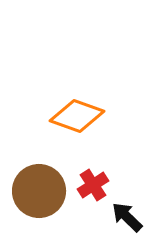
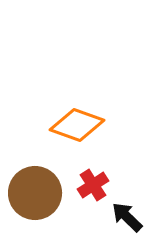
orange diamond: moved 9 px down
brown circle: moved 4 px left, 2 px down
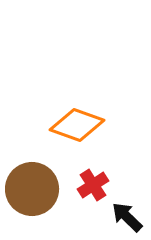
brown circle: moved 3 px left, 4 px up
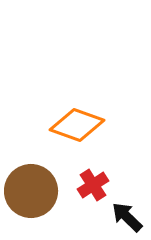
brown circle: moved 1 px left, 2 px down
